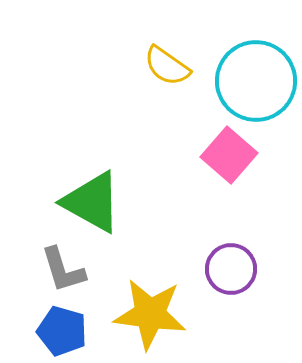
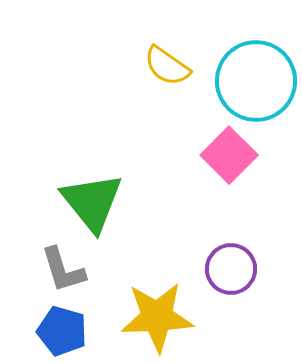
pink square: rotated 4 degrees clockwise
green triangle: rotated 22 degrees clockwise
yellow star: moved 7 px right, 3 px down; rotated 10 degrees counterclockwise
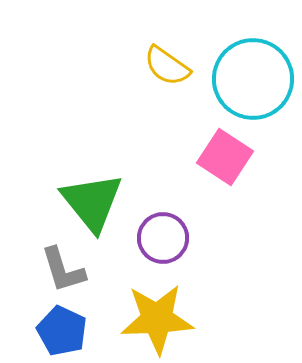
cyan circle: moved 3 px left, 2 px up
pink square: moved 4 px left, 2 px down; rotated 12 degrees counterclockwise
purple circle: moved 68 px left, 31 px up
yellow star: moved 2 px down
blue pentagon: rotated 9 degrees clockwise
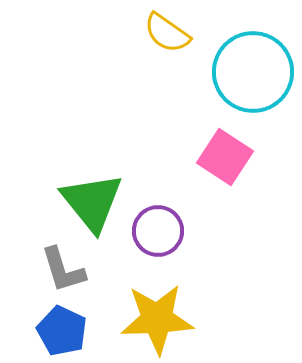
yellow semicircle: moved 33 px up
cyan circle: moved 7 px up
purple circle: moved 5 px left, 7 px up
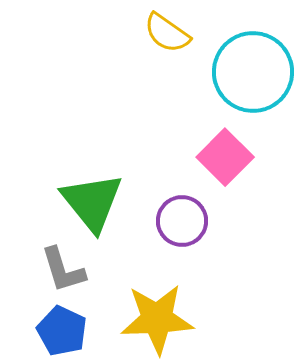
pink square: rotated 12 degrees clockwise
purple circle: moved 24 px right, 10 px up
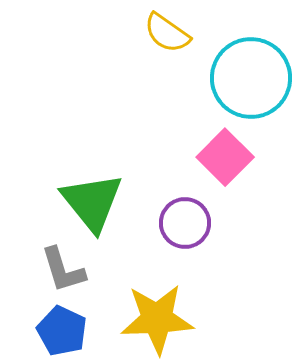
cyan circle: moved 2 px left, 6 px down
purple circle: moved 3 px right, 2 px down
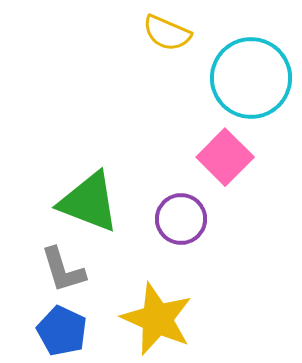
yellow semicircle: rotated 12 degrees counterclockwise
green triangle: moved 3 px left; rotated 30 degrees counterclockwise
purple circle: moved 4 px left, 4 px up
yellow star: rotated 26 degrees clockwise
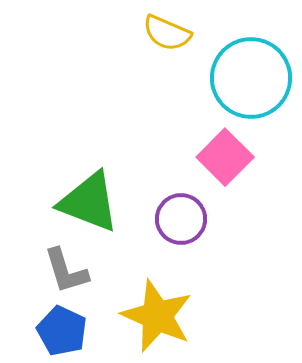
gray L-shape: moved 3 px right, 1 px down
yellow star: moved 3 px up
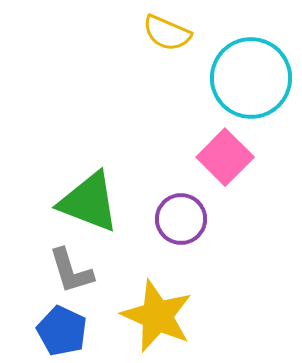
gray L-shape: moved 5 px right
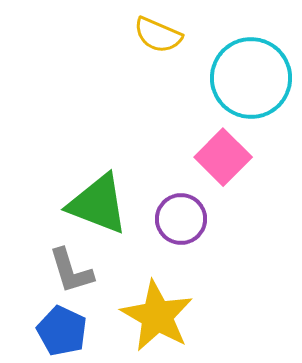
yellow semicircle: moved 9 px left, 2 px down
pink square: moved 2 px left
green triangle: moved 9 px right, 2 px down
yellow star: rotated 6 degrees clockwise
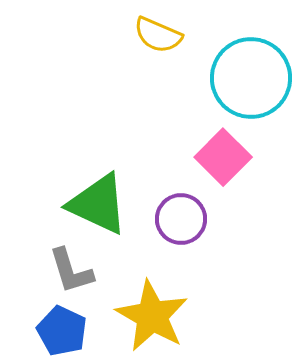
green triangle: rotated 4 degrees clockwise
yellow star: moved 5 px left
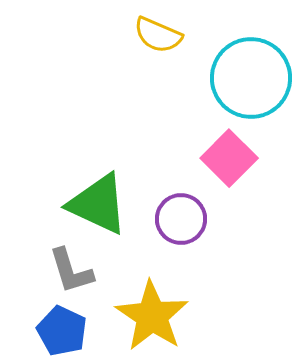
pink square: moved 6 px right, 1 px down
yellow star: rotated 4 degrees clockwise
